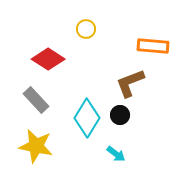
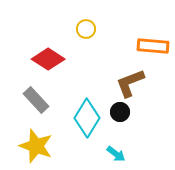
black circle: moved 3 px up
yellow star: rotated 8 degrees clockwise
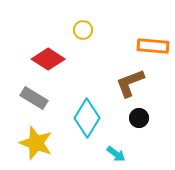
yellow circle: moved 3 px left, 1 px down
gray rectangle: moved 2 px left, 2 px up; rotated 16 degrees counterclockwise
black circle: moved 19 px right, 6 px down
yellow star: moved 3 px up
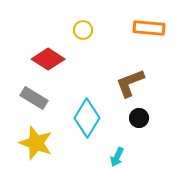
orange rectangle: moved 4 px left, 18 px up
cyan arrow: moved 1 px right, 3 px down; rotated 78 degrees clockwise
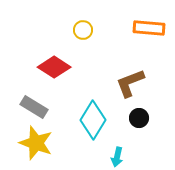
red diamond: moved 6 px right, 8 px down
gray rectangle: moved 9 px down
cyan diamond: moved 6 px right, 2 px down
cyan arrow: rotated 12 degrees counterclockwise
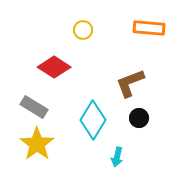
yellow star: moved 1 px right, 1 px down; rotated 16 degrees clockwise
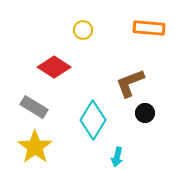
black circle: moved 6 px right, 5 px up
yellow star: moved 2 px left, 3 px down
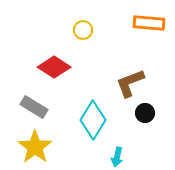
orange rectangle: moved 5 px up
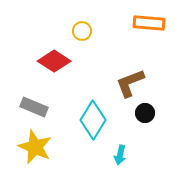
yellow circle: moved 1 px left, 1 px down
red diamond: moved 6 px up
gray rectangle: rotated 8 degrees counterclockwise
yellow star: rotated 12 degrees counterclockwise
cyan arrow: moved 3 px right, 2 px up
